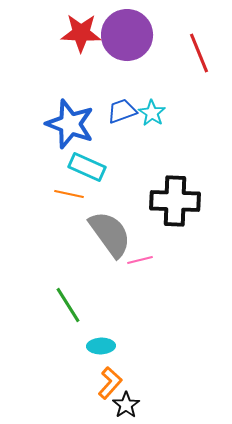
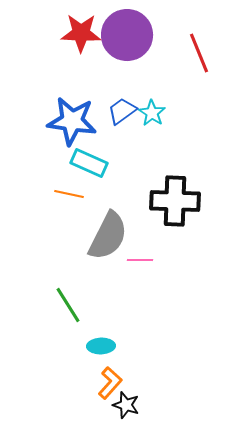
blue trapezoid: rotated 16 degrees counterclockwise
blue star: moved 2 px right, 3 px up; rotated 12 degrees counterclockwise
cyan rectangle: moved 2 px right, 4 px up
gray semicircle: moved 2 px left, 2 px down; rotated 63 degrees clockwise
pink line: rotated 15 degrees clockwise
black star: rotated 20 degrees counterclockwise
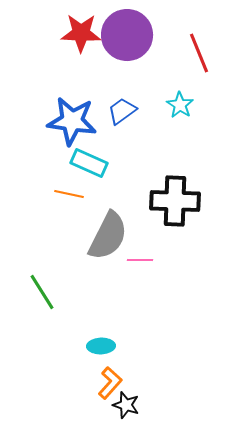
cyan star: moved 28 px right, 8 px up
green line: moved 26 px left, 13 px up
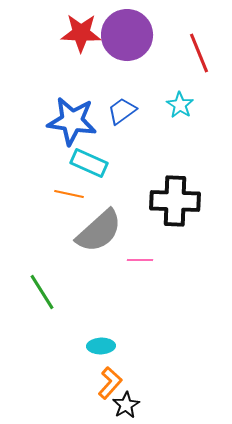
gray semicircle: moved 9 px left, 5 px up; rotated 21 degrees clockwise
black star: rotated 24 degrees clockwise
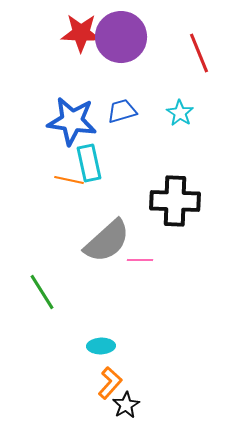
purple circle: moved 6 px left, 2 px down
cyan star: moved 8 px down
blue trapezoid: rotated 20 degrees clockwise
cyan rectangle: rotated 54 degrees clockwise
orange line: moved 14 px up
gray semicircle: moved 8 px right, 10 px down
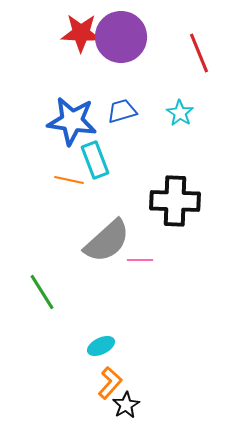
cyan rectangle: moved 6 px right, 3 px up; rotated 9 degrees counterclockwise
cyan ellipse: rotated 24 degrees counterclockwise
